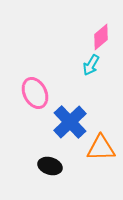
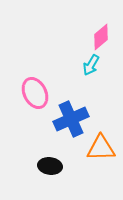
blue cross: moved 1 px right, 3 px up; rotated 20 degrees clockwise
black ellipse: rotated 10 degrees counterclockwise
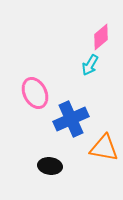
cyan arrow: moved 1 px left
orange triangle: moved 3 px right; rotated 12 degrees clockwise
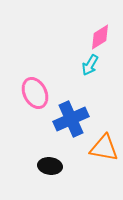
pink diamond: moved 1 px left; rotated 8 degrees clockwise
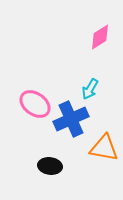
cyan arrow: moved 24 px down
pink ellipse: moved 11 px down; rotated 28 degrees counterclockwise
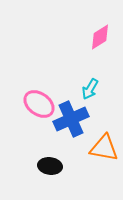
pink ellipse: moved 4 px right
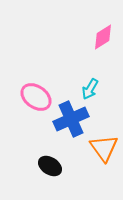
pink diamond: moved 3 px right
pink ellipse: moved 3 px left, 7 px up
orange triangle: rotated 44 degrees clockwise
black ellipse: rotated 25 degrees clockwise
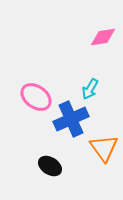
pink diamond: rotated 24 degrees clockwise
